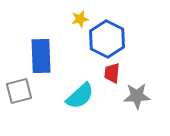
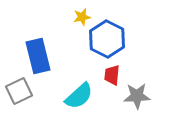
yellow star: moved 2 px right, 2 px up
blue rectangle: moved 3 px left; rotated 12 degrees counterclockwise
red trapezoid: moved 2 px down
gray square: rotated 12 degrees counterclockwise
cyan semicircle: moved 1 px left
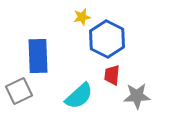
blue rectangle: rotated 12 degrees clockwise
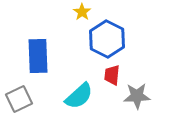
yellow star: moved 5 px up; rotated 24 degrees counterclockwise
gray square: moved 8 px down
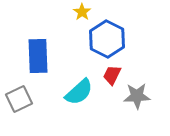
red trapezoid: rotated 20 degrees clockwise
cyan semicircle: moved 4 px up
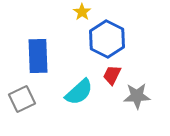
gray square: moved 3 px right
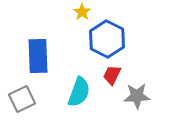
cyan semicircle: rotated 28 degrees counterclockwise
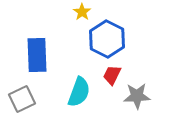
blue rectangle: moved 1 px left, 1 px up
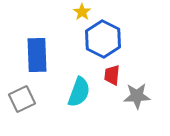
blue hexagon: moved 4 px left
red trapezoid: rotated 20 degrees counterclockwise
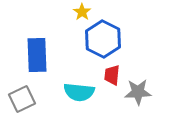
cyan semicircle: rotated 76 degrees clockwise
gray star: moved 1 px right, 4 px up
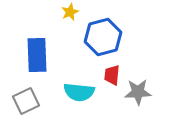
yellow star: moved 12 px left; rotated 12 degrees clockwise
blue hexagon: moved 2 px up; rotated 18 degrees clockwise
gray square: moved 4 px right, 2 px down
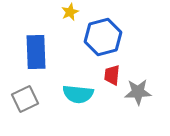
blue rectangle: moved 1 px left, 3 px up
cyan semicircle: moved 1 px left, 2 px down
gray square: moved 1 px left, 2 px up
